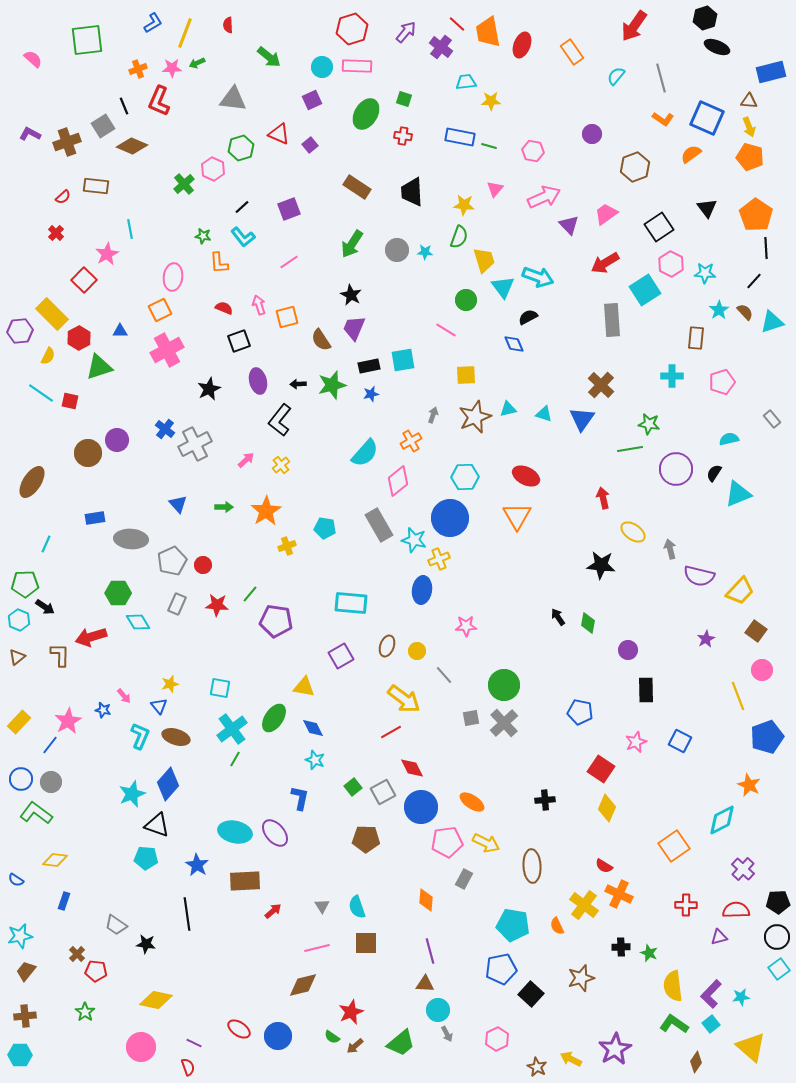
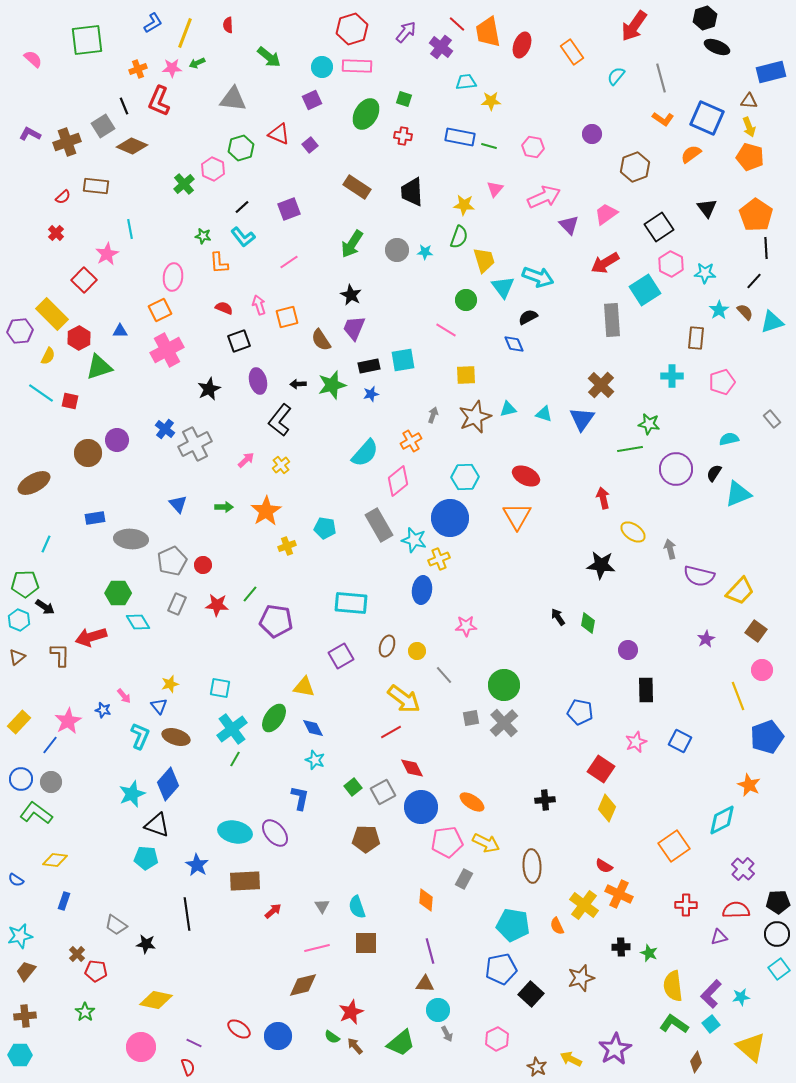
pink hexagon at (533, 151): moved 4 px up
brown ellipse at (32, 482): moved 2 px right, 1 px down; rotated 28 degrees clockwise
black circle at (777, 937): moved 3 px up
brown arrow at (355, 1046): rotated 90 degrees clockwise
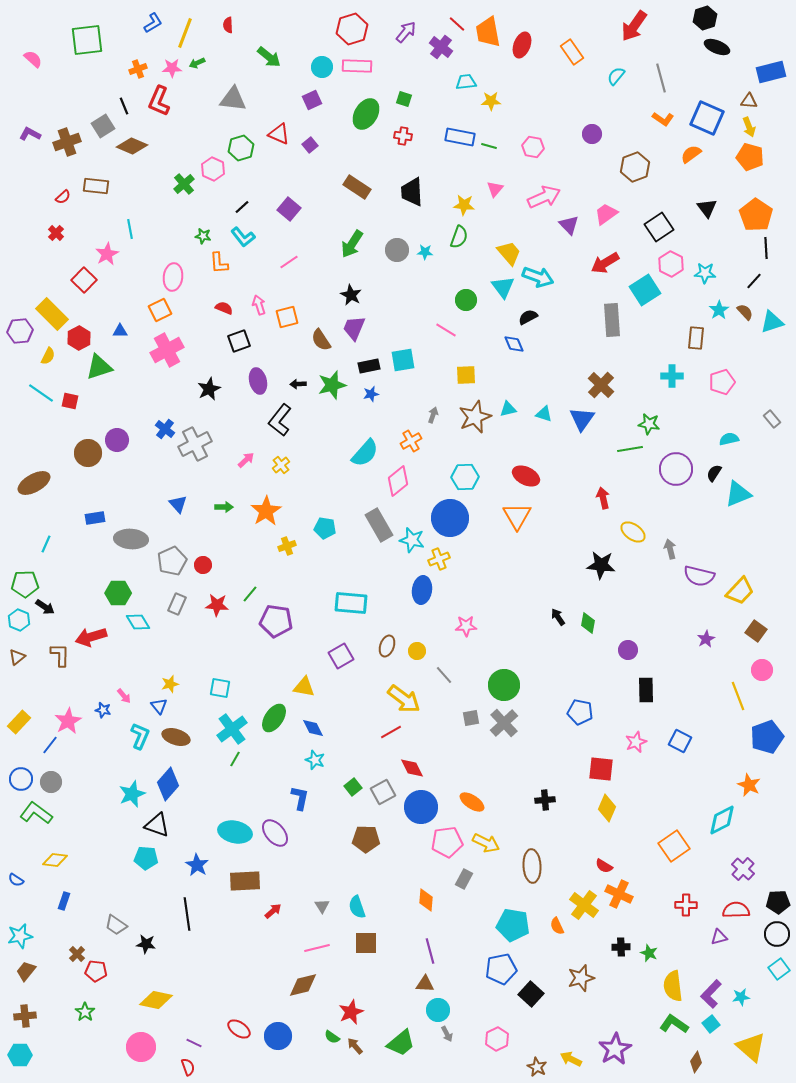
purple square at (289, 209): rotated 30 degrees counterclockwise
yellow trapezoid at (484, 260): moved 25 px right, 7 px up; rotated 24 degrees counterclockwise
cyan star at (414, 540): moved 2 px left
red square at (601, 769): rotated 28 degrees counterclockwise
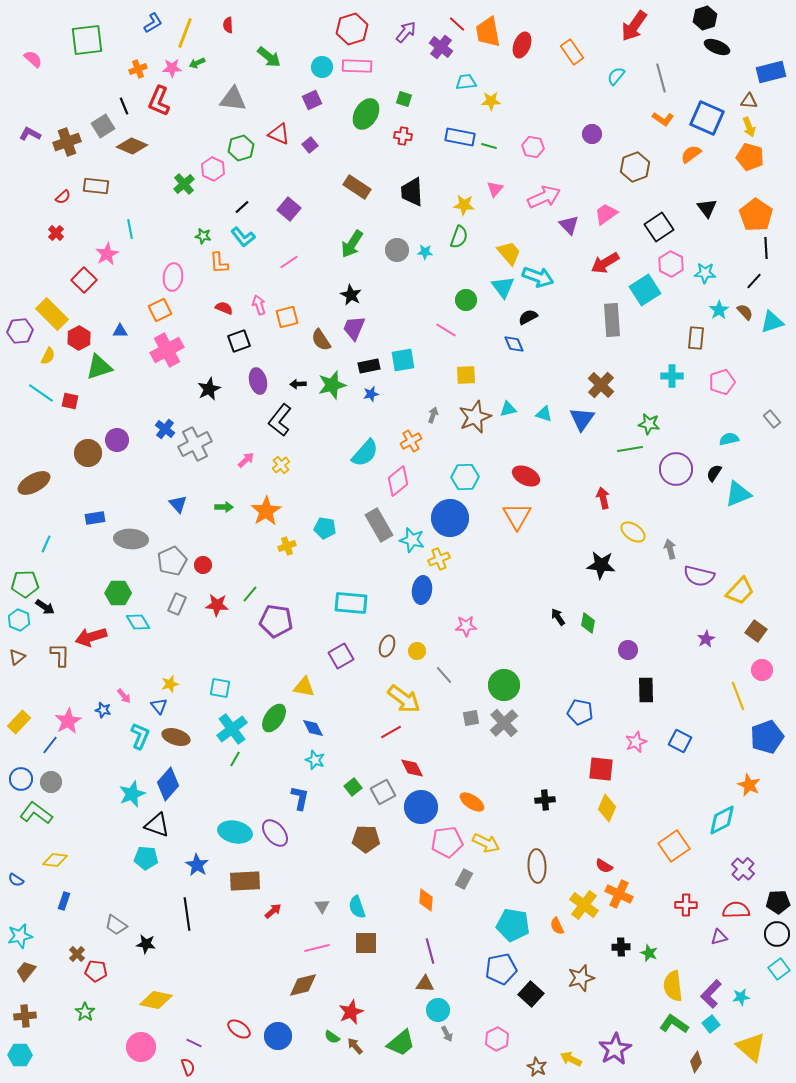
brown ellipse at (532, 866): moved 5 px right
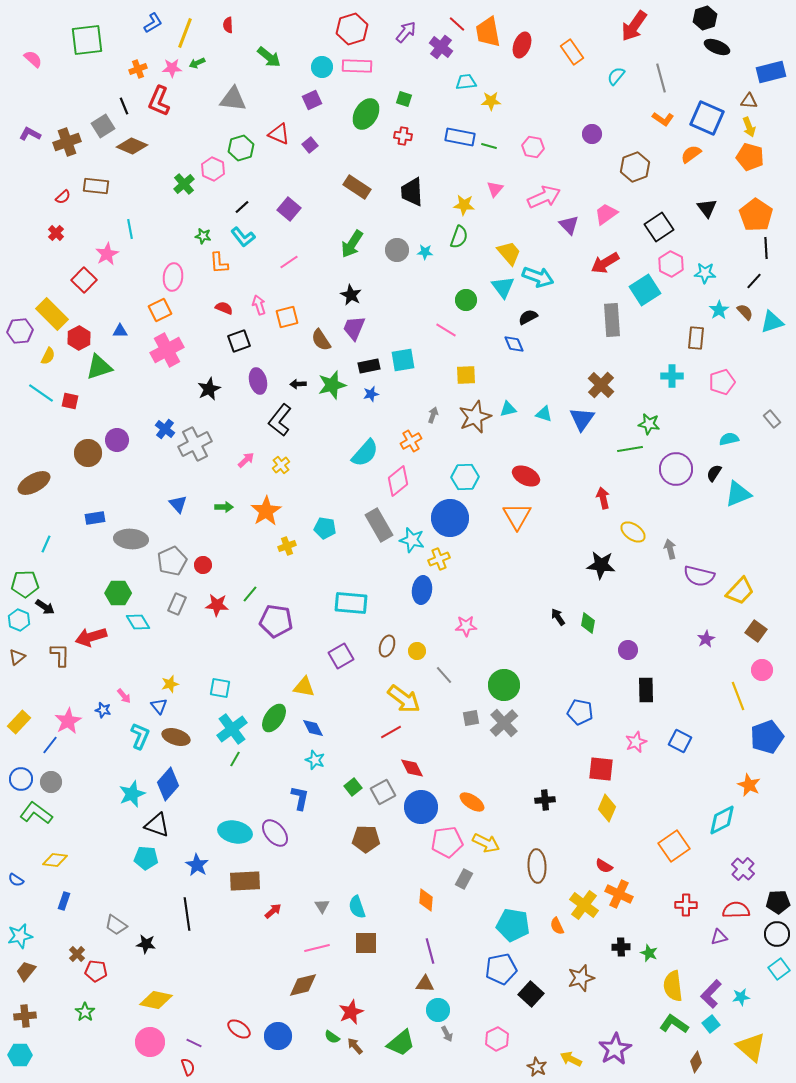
pink circle at (141, 1047): moved 9 px right, 5 px up
